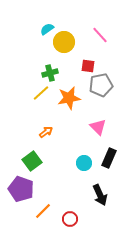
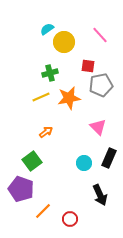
yellow line: moved 4 px down; rotated 18 degrees clockwise
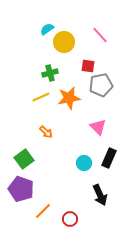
orange arrow: rotated 80 degrees clockwise
green square: moved 8 px left, 2 px up
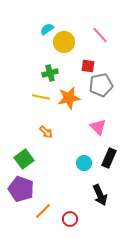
yellow line: rotated 36 degrees clockwise
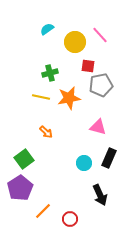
yellow circle: moved 11 px right
pink triangle: rotated 30 degrees counterclockwise
purple pentagon: moved 1 px left, 1 px up; rotated 20 degrees clockwise
